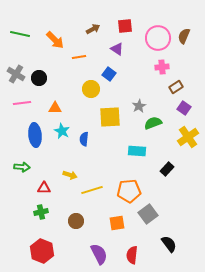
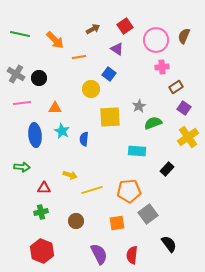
red square: rotated 28 degrees counterclockwise
pink circle: moved 2 px left, 2 px down
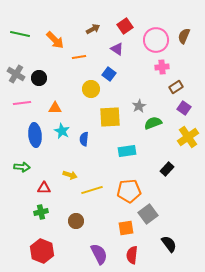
cyan rectangle: moved 10 px left; rotated 12 degrees counterclockwise
orange square: moved 9 px right, 5 px down
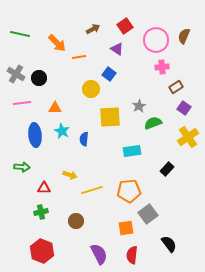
orange arrow: moved 2 px right, 3 px down
cyan rectangle: moved 5 px right
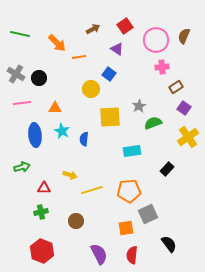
green arrow: rotated 21 degrees counterclockwise
gray square: rotated 12 degrees clockwise
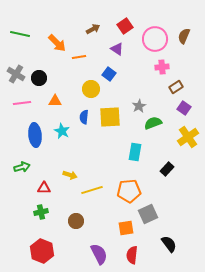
pink circle: moved 1 px left, 1 px up
orange triangle: moved 7 px up
blue semicircle: moved 22 px up
cyan rectangle: moved 3 px right, 1 px down; rotated 72 degrees counterclockwise
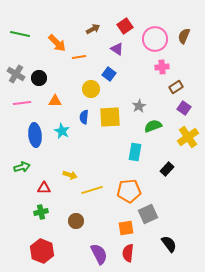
green semicircle: moved 3 px down
red semicircle: moved 4 px left, 2 px up
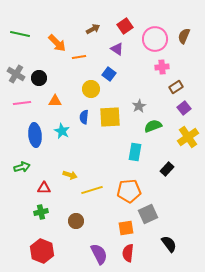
purple square: rotated 16 degrees clockwise
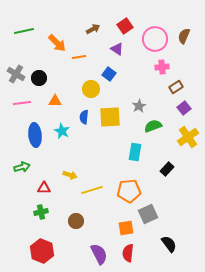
green line: moved 4 px right, 3 px up; rotated 24 degrees counterclockwise
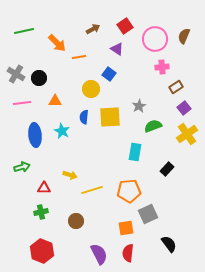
yellow cross: moved 1 px left, 3 px up
